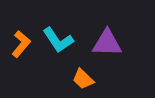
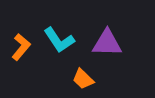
cyan L-shape: moved 1 px right
orange L-shape: moved 3 px down
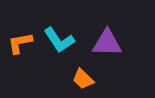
orange L-shape: moved 1 px left, 4 px up; rotated 140 degrees counterclockwise
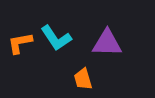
cyan L-shape: moved 3 px left, 2 px up
orange trapezoid: rotated 30 degrees clockwise
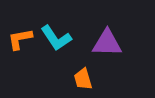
orange L-shape: moved 4 px up
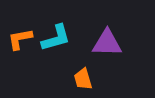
cyan L-shape: rotated 72 degrees counterclockwise
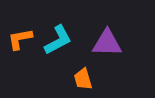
cyan L-shape: moved 2 px right, 2 px down; rotated 12 degrees counterclockwise
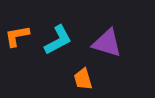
orange L-shape: moved 3 px left, 3 px up
purple triangle: rotated 16 degrees clockwise
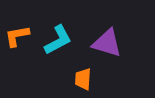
orange trapezoid: rotated 20 degrees clockwise
